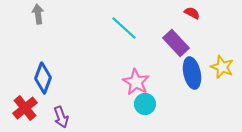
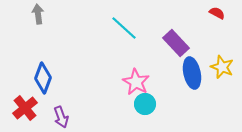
red semicircle: moved 25 px right
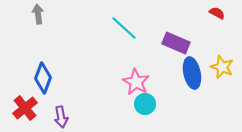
purple rectangle: rotated 24 degrees counterclockwise
purple arrow: rotated 10 degrees clockwise
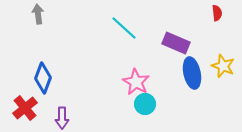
red semicircle: rotated 56 degrees clockwise
yellow star: moved 1 px right, 1 px up
purple arrow: moved 1 px right, 1 px down; rotated 10 degrees clockwise
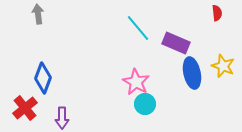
cyan line: moved 14 px right; rotated 8 degrees clockwise
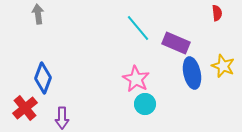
pink star: moved 3 px up
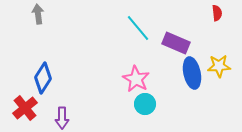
yellow star: moved 4 px left; rotated 25 degrees counterclockwise
blue diamond: rotated 12 degrees clockwise
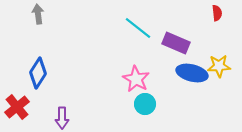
cyan line: rotated 12 degrees counterclockwise
blue ellipse: rotated 64 degrees counterclockwise
blue diamond: moved 5 px left, 5 px up
red cross: moved 8 px left, 1 px up
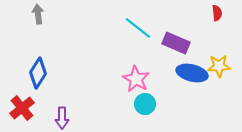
red cross: moved 5 px right, 1 px down
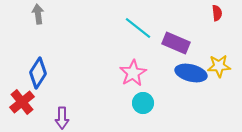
blue ellipse: moved 1 px left
pink star: moved 3 px left, 6 px up; rotated 12 degrees clockwise
cyan circle: moved 2 px left, 1 px up
red cross: moved 6 px up
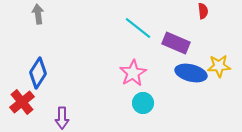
red semicircle: moved 14 px left, 2 px up
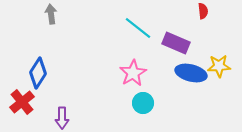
gray arrow: moved 13 px right
